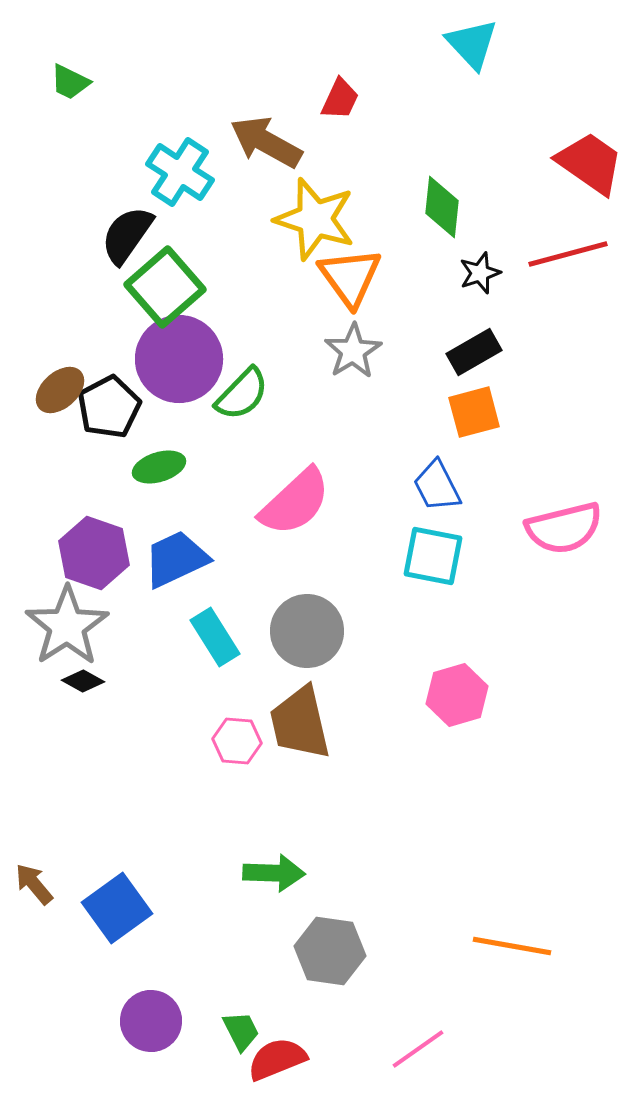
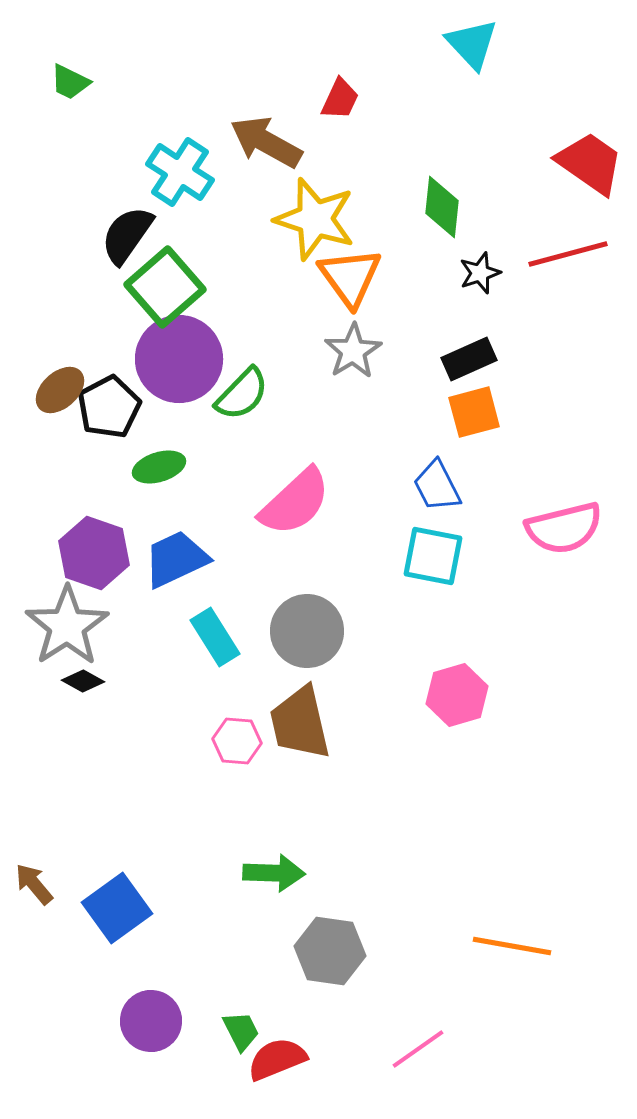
black rectangle at (474, 352): moved 5 px left, 7 px down; rotated 6 degrees clockwise
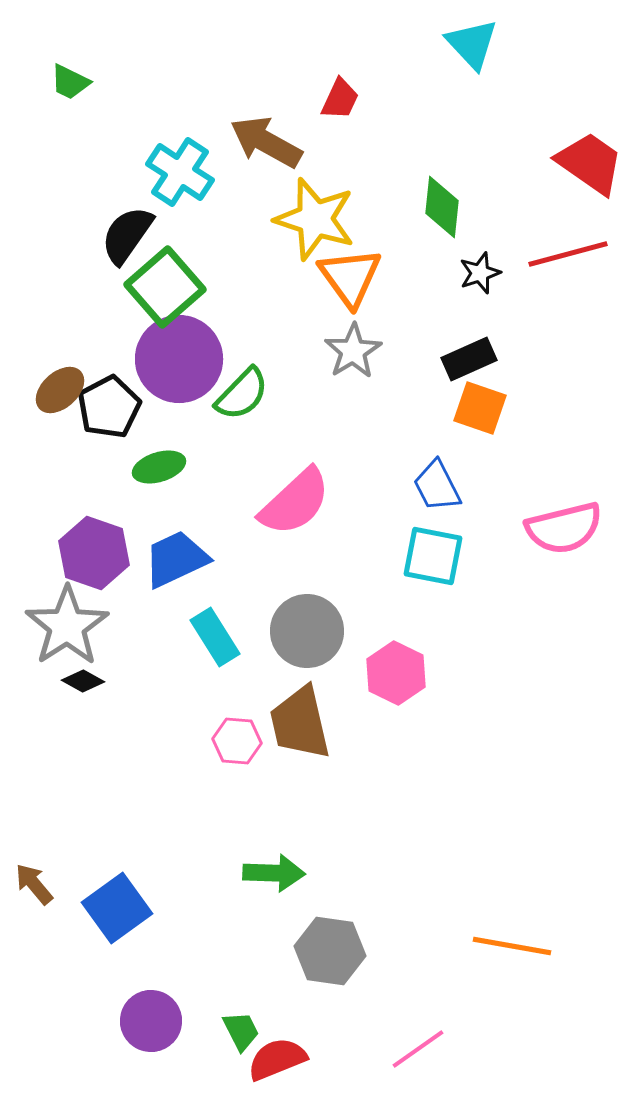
orange square at (474, 412): moved 6 px right, 4 px up; rotated 34 degrees clockwise
pink hexagon at (457, 695): moved 61 px left, 22 px up; rotated 18 degrees counterclockwise
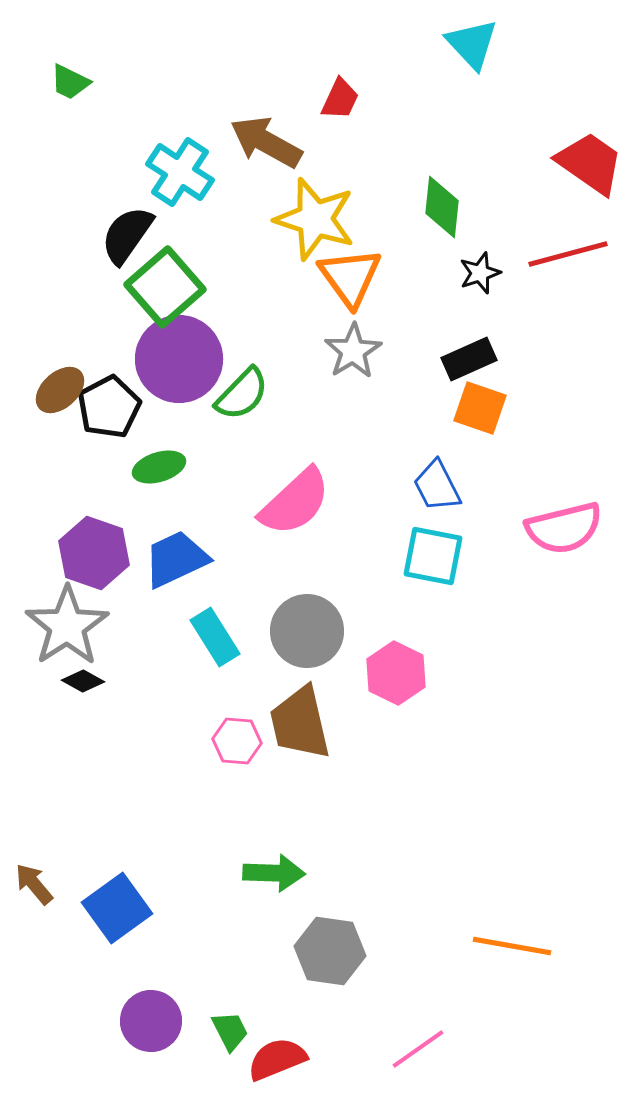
green trapezoid at (241, 1031): moved 11 px left
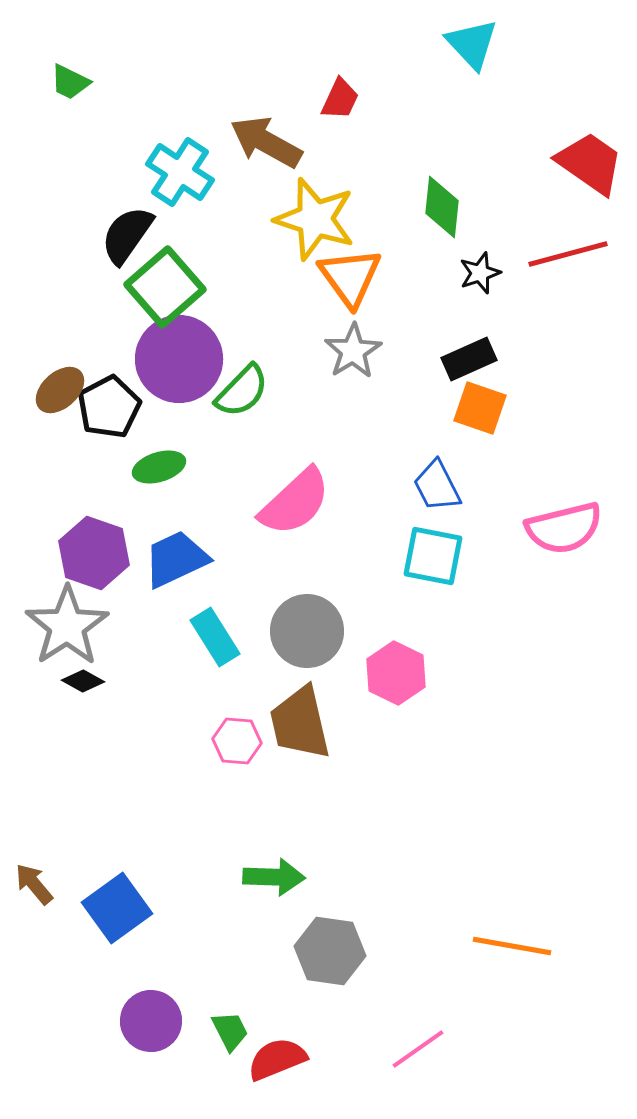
green semicircle at (242, 394): moved 3 px up
green arrow at (274, 873): moved 4 px down
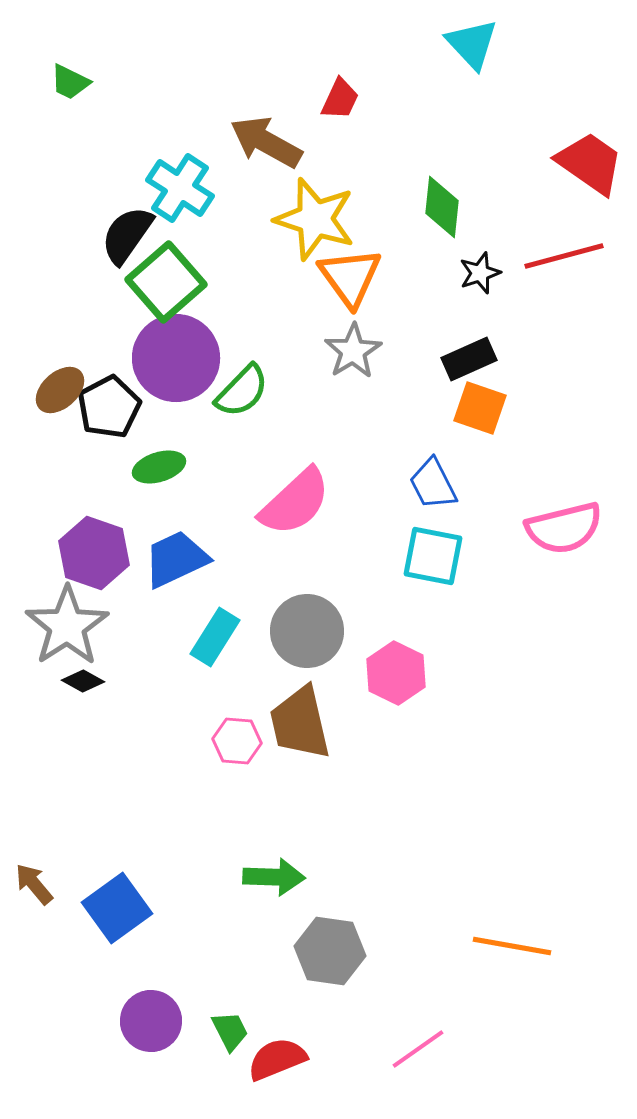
cyan cross at (180, 172): moved 16 px down
red line at (568, 254): moved 4 px left, 2 px down
green square at (165, 287): moved 1 px right, 5 px up
purple circle at (179, 359): moved 3 px left, 1 px up
blue trapezoid at (437, 486): moved 4 px left, 2 px up
cyan rectangle at (215, 637): rotated 64 degrees clockwise
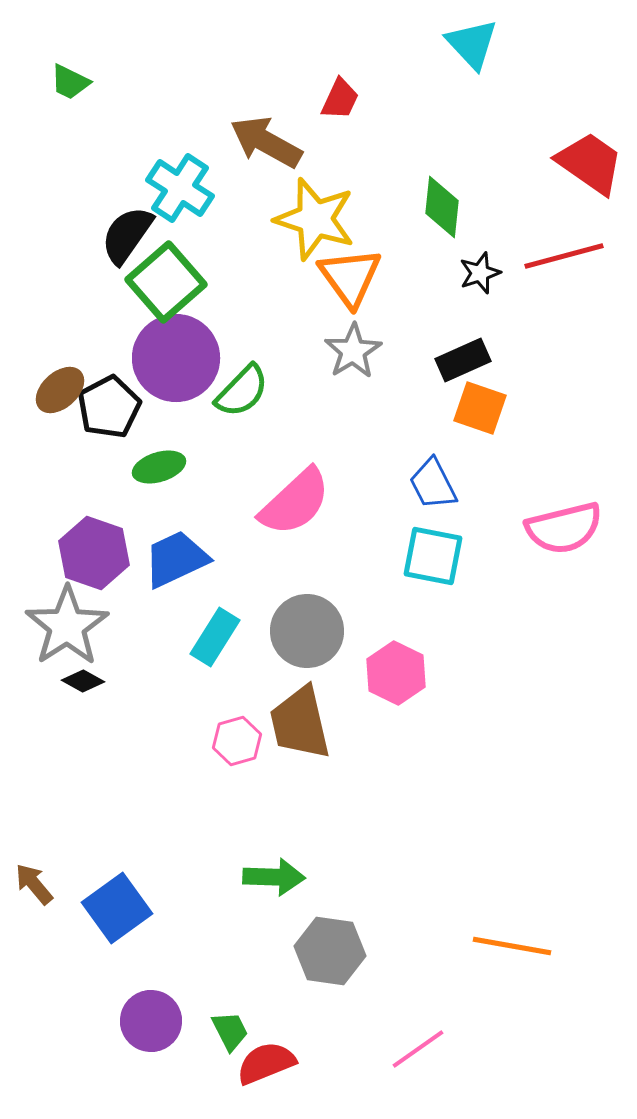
black rectangle at (469, 359): moved 6 px left, 1 px down
pink hexagon at (237, 741): rotated 21 degrees counterclockwise
red semicircle at (277, 1059): moved 11 px left, 4 px down
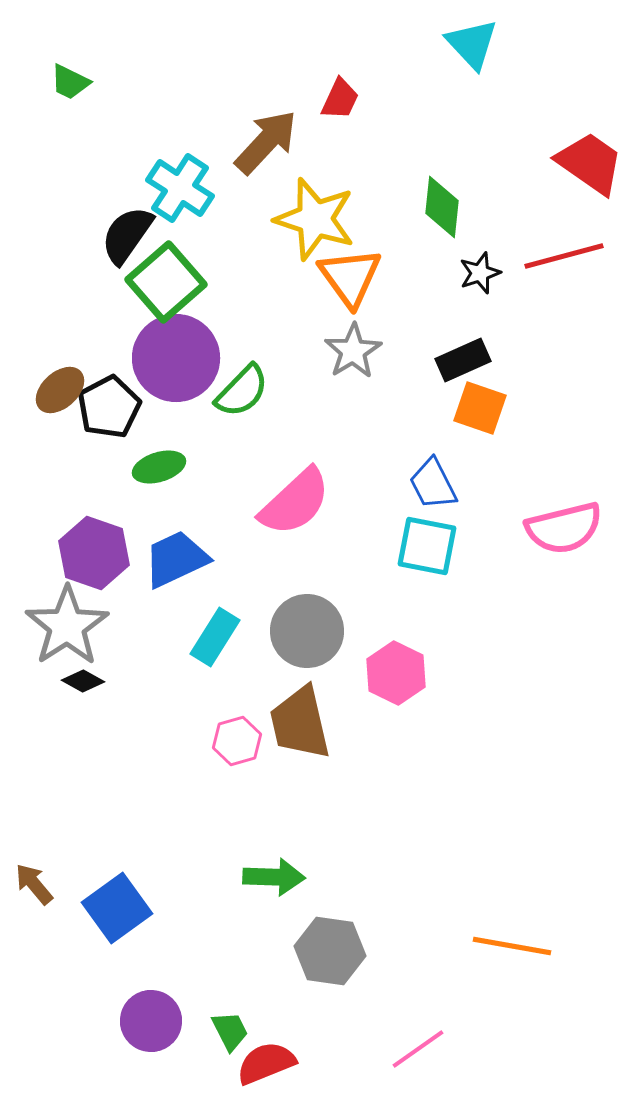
brown arrow at (266, 142): rotated 104 degrees clockwise
cyan square at (433, 556): moved 6 px left, 10 px up
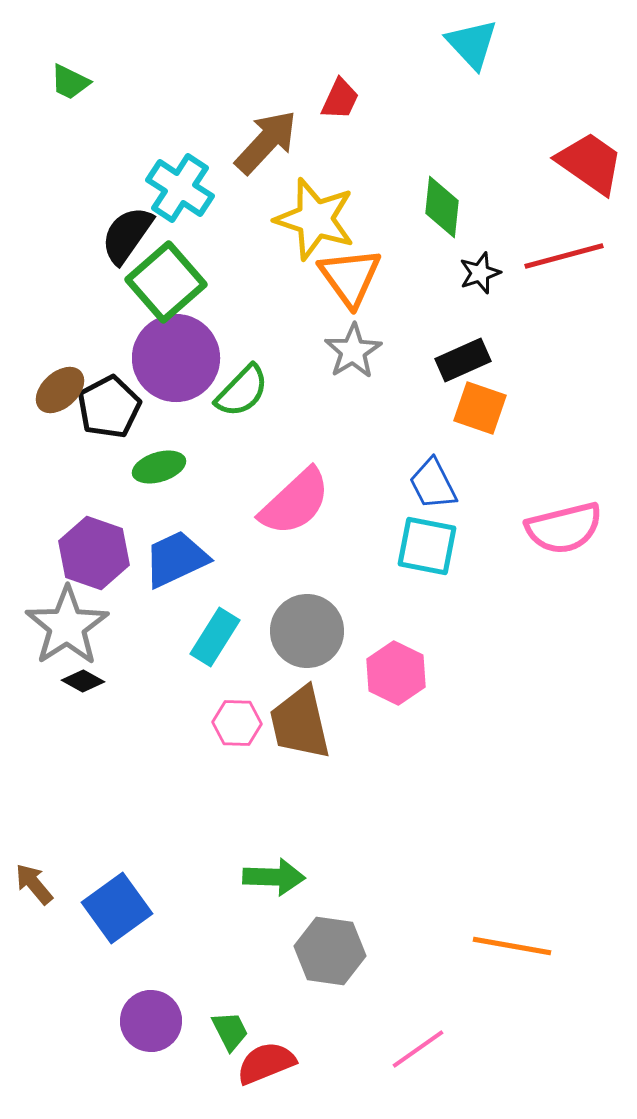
pink hexagon at (237, 741): moved 18 px up; rotated 18 degrees clockwise
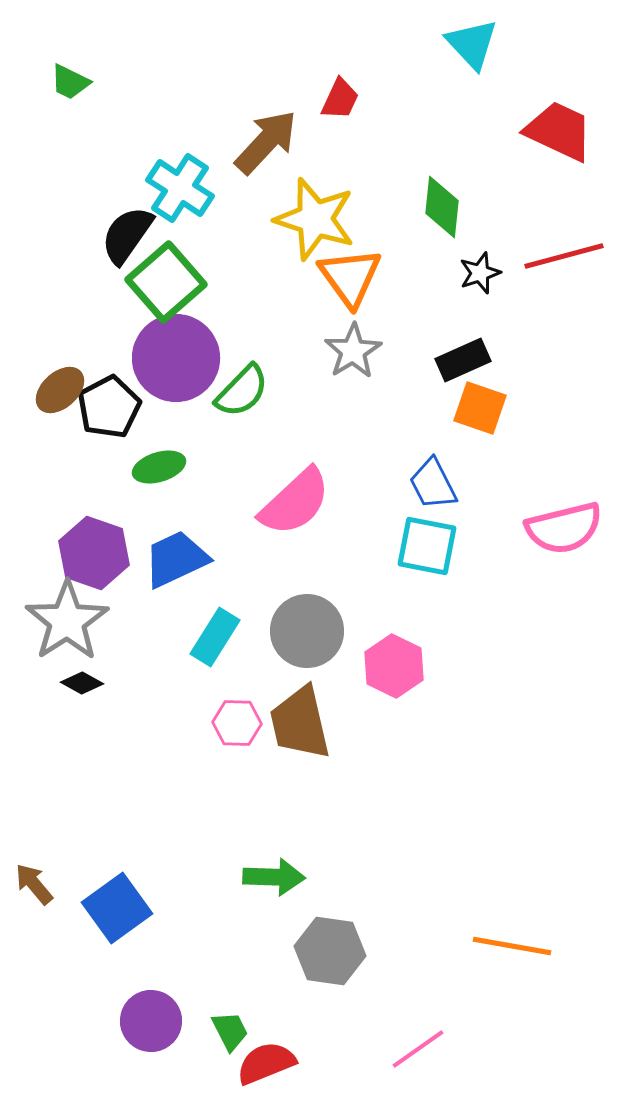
red trapezoid at (590, 163): moved 31 px left, 32 px up; rotated 10 degrees counterclockwise
gray star at (67, 626): moved 5 px up
pink hexagon at (396, 673): moved 2 px left, 7 px up
black diamond at (83, 681): moved 1 px left, 2 px down
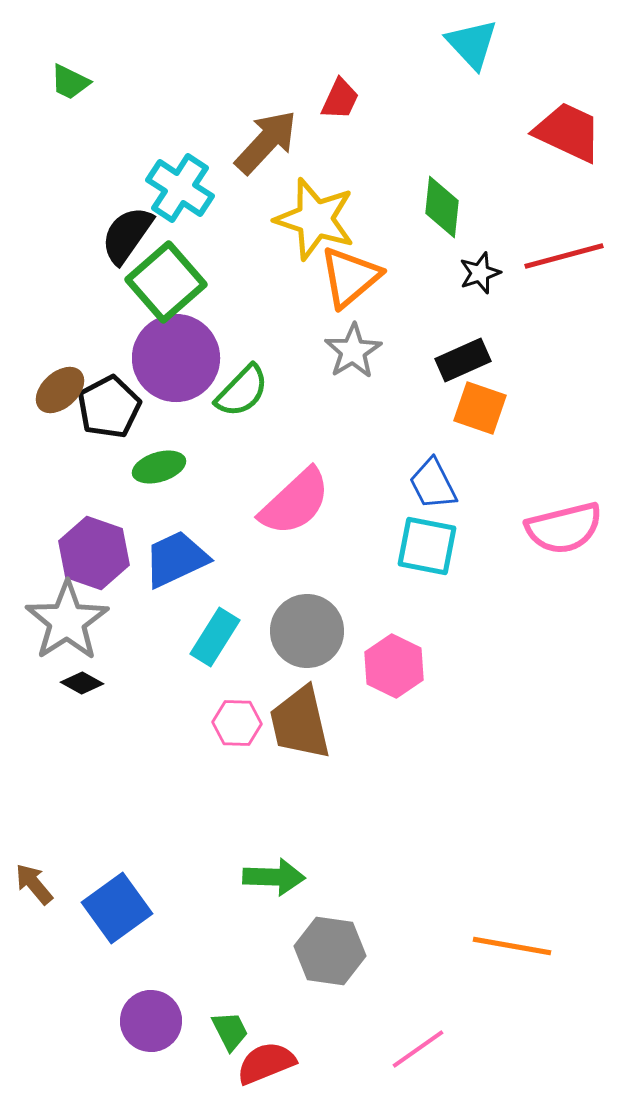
red trapezoid at (559, 131): moved 9 px right, 1 px down
orange triangle at (350, 277): rotated 26 degrees clockwise
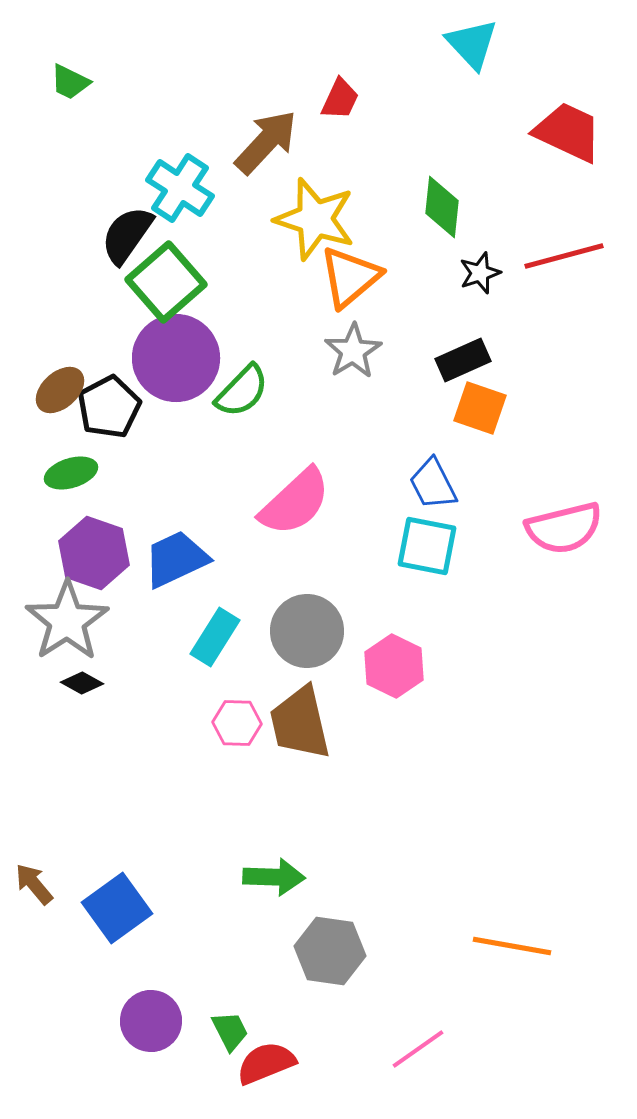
green ellipse at (159, 467): moved 88 px left, 6 px down
